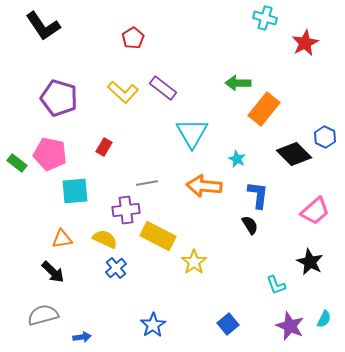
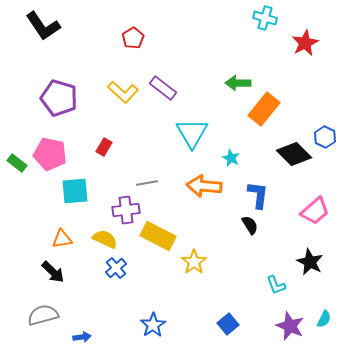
cyan star: moved 6 px left, 1 px up
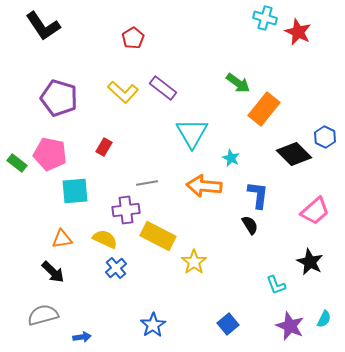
red star: moved 7 px left, 11 px up; rotated 20 degrees counterclockwise
green arrow: rotated 145 degrees counterclockwise
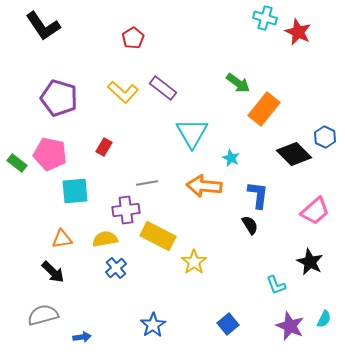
yellow semicircle: rotated 35 degrees counterclockwise
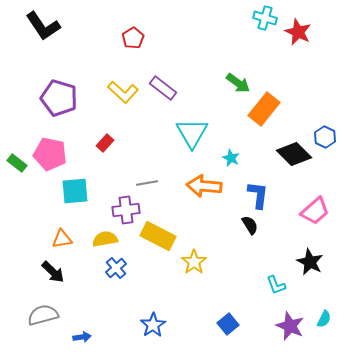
red rectangle: moved 1 px right, 4 px up; rotated 12 degrees clockwise
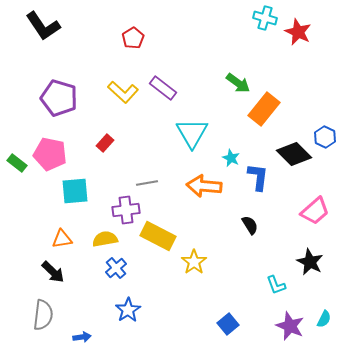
blue L-shape: moved 18 px up
gray semicircle: rotated 112 degrees clockwise
blue star: moved 25 px left, 15 px up
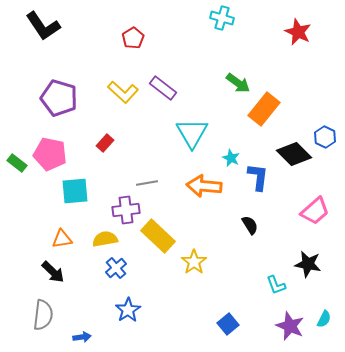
cyan cross: moved 43 px left
yellow rectangle: rotated 16 degrees clockwise
black star: moved 2 px left, 2 px down; rotated 16 degrees counterclockwise
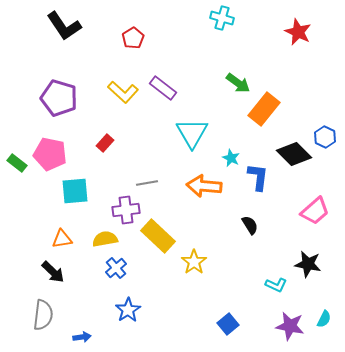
black L-shape: moved 21 px right
cyan L-shape: rotated 45 degrees counterclockwise
purple star: rotated 12 degrees counterclockwise
